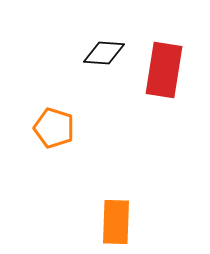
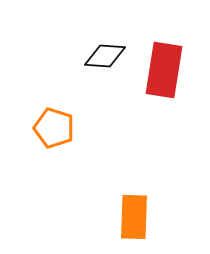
black diamond: moved 1 px right, 3 px down
orange rectangle: moved 18 px right, 5 px up
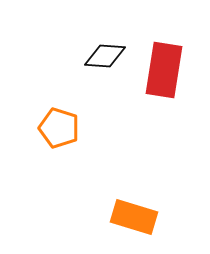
orange pentagon: moved 5 px right
orange rectangle: rotated 75 degrees counterclockwise
